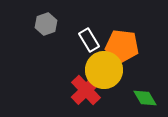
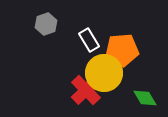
orange pentagon: moved 4 px down; rotated 12 degrees counterclockwise
yellow circle: moved 3 px down
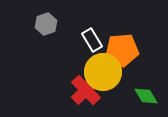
white rectangle: moved 3 px right
yellow circle: moved 1 px left, 1 px up
green diamond: moved 1 px right, 2 px up
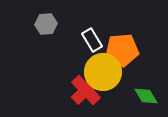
gray hexagon: rotated 15 degrees clockwise
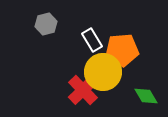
gray hexagon: rotated 10 degrees counterclockwise
red cross: moved 3 px left
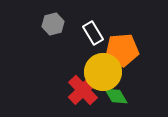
gray hexagon: moved 7 px right
white rectangle: moved 1 px right, 7 px up
green diamond: moved 30 px left
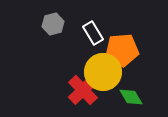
green diamond: moved 15 px right, 1 px down
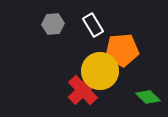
gray hexagon: rotated 10 degrees clockwise
white rectangle: moved 8 px up
yellow circle: moved 3 px left, 1 px up
green diamond: moved 17 px right; rotated 15 degrees counterclockwise
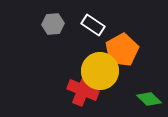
white rectangle: rotated 25 degrees counterclockwise
orange pentagon: rotated 24 degrees counterclockwise
red cross: rotated 24 degrees counterclockwise
green diamond: moved 1 px right, 2 px down
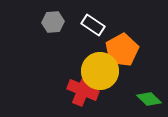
gray hexagon: moved 2 px up
